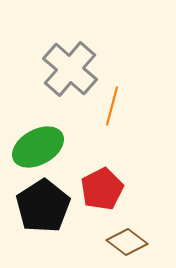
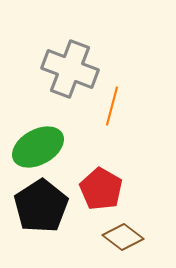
gray cross: rotated 20 degrees counterclockwise
red pentagon: moved 1 px left; rotated 15 degrees counterclockwise
black pentagon: moved 2 px left
brown diamond: moved 4 px left, 5 px up
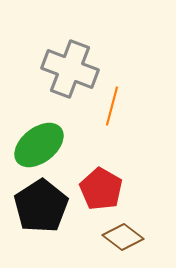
green ellipse: moved 1 px right, 2 px up; rotated 9 degrees counterclockwise
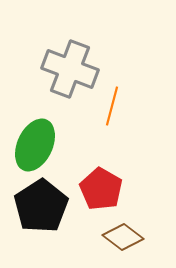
green ellipse: moved 4 px left; rotated 27 degrees counterclockwise
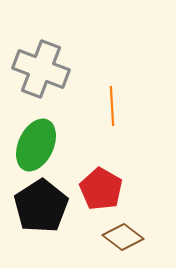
gray cross: moved 29 px left
orange line: rotated 18 degrees counterclockwise
green ellipse: moved 1 px right
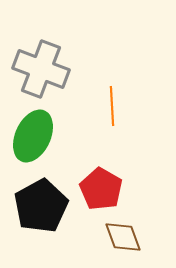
green ellipse: moved 3 px left, 9 px up
black pentagon: rotated 4 degrees clockwise
brown diamond: rotated 33 degrees clockwise
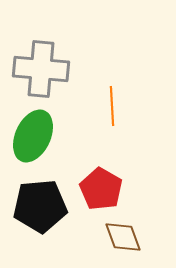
gray cross: rotated 16 degrees counterclockwise
black pentagon: moved 1 px left; rotated 24 degrees clockwise
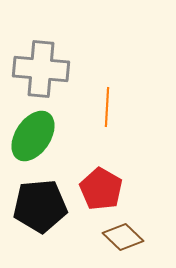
orange line: moved 5 px left, 1 px down; rotated 6 degrees clockwise
green ellipse: rotated 9 degrees clockwise
brown diamond: rotated 27 degrees counterclockwise
